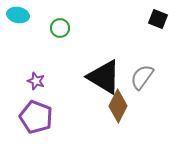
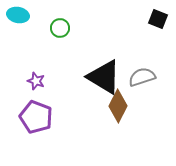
gray semicircle: rotated 36 degrees clockwise
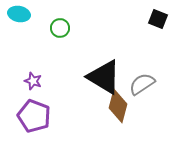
cyan ellipse: moved 1 px right, 1 px up
gray semicircle: moved 7 px down; rotated 16 degrees counterclockwise
purple star: moved 3 px left
brown diamond: rotated 12 degrees counterclockwise
purple pentagon: moved 2 px left, 1 px up
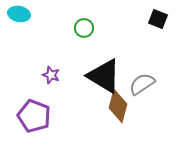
green circle: moved 24 px right
black triangle: moved 1 px up
purple star: moved 18 px right, 6 px up
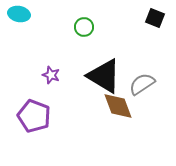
black square: moved 3 px left, 1 px up
green circle: moved 1 px up
brown diamond: rotated 36 degrees counterclockwise
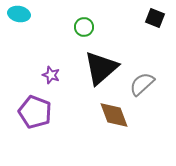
black triangle: moved 3 px left, 8 px up; rotated 48 degrees clockwise
gray semicircle: rotated 8 degrees counterclockwise
brown diamond: moved 4 px left, 9 px down
purple pentagon: moved 1 px right, 4 px up
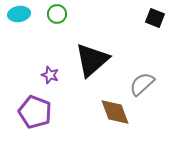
cyan ellipse: rotated 20 degrees counterclockwise
green circle: moved 27 px left, 13 px up
black triangle: moved 9 px left, 8 px up
purple star: moved 1 px left
brown diamond: moved 1 px right, 3 px up
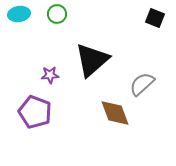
purple star: rotated 24 degrees counterclockwise
brown diamond: moved 1 px down
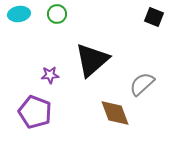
black square: moved 1 px left, 1 px up
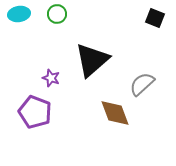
black square: moved 1 px right, 1 px down
purple star: moved 1 px right, 3 px down; rotated 24 degrees clockwise
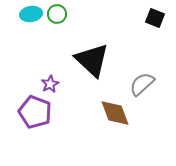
cyan ellipse: moved 12 px right
black triangle: rotated 36 degrees counterclockwise
purple star: moved 1 px left, 6 px down; rotated 24 degrees clockwise
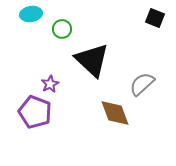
green circle: moved 5 px right, 15 px down
